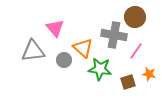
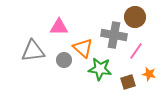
pink triangle: moved 4 px right, 1 px up; rotated 48 degrees counterclockwise
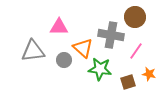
gray cross: moved 3 px left
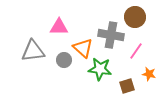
brown square: moved 1 px left, 4 px down
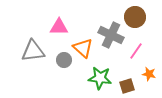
gray cross: rotated 15 degrees clockwise
green star: moved 9 px down
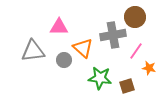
gray cross: moved 2 px right; rotated 35 degrees counterclockwise
orange star: moved 6 px up
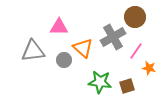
gray cross: moved 2 px down; rotated 20 degrees counterclockwise
green star: moved 4 px down
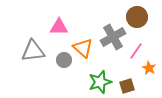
brown circle: moved 2 px right
orange star: rotated 16 degrees clockwise
green star: rotated 25 degrees counterclockwise
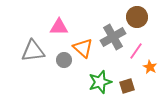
orange star: moved 1 px right, 1 px up
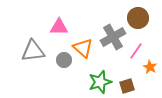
brown circle: moved 1 px right, 1 px down
